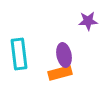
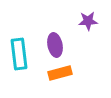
purple ellipse: moved 9 px left, 10 px up
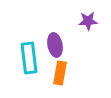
cyan rectangle: moved 10 px right, 4 px down
orange rectangle: rotated 65 degrees counterclockwise
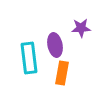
purple star: moved 7 px left, 7 px down
orange rectangle: moved 2 px right
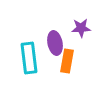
purple ellipse: moved 2 px up
orange rectangle: moved 5 px right, 12 px up
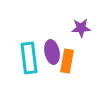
purple ellipse: moved 3 px left, 9 px down
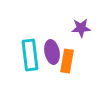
cyan rectangle: moved 1 px right, 3 px up
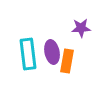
cyan rectangle: moved 2 px left, 1 px up
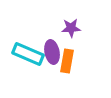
purple star: moved 10 px left
cyan rectangle: rotated 60 degrees counterclockwise
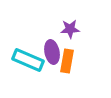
purple star: moved 1 px left, 1 px down
cyan rectangle: moved 6 px down
